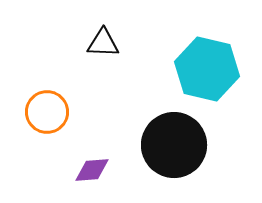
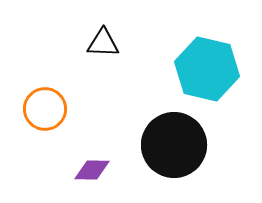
orange circle: moved 2 px left, 3 px up
purple diamond: rotated 6 degrees clockwise
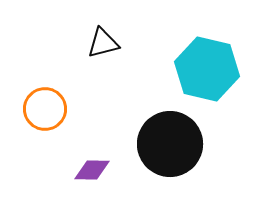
black triangle: rotated 16 degrees counterclockwise
black circle: moved 4 px left, 1 px up
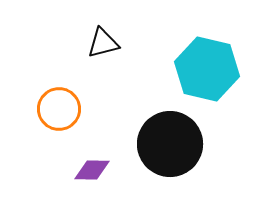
orange circle: moved 14 px right
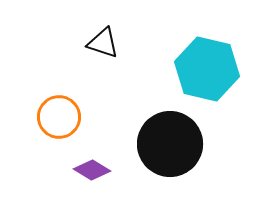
black triangle: rotated 32 degrees clockwise
orange circle: moved 8 px down
purple diamond: rotated 30 degrees clockwise
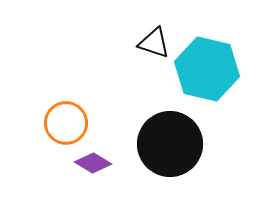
black triangle: moved 51 px right
orange circle: moved 7 px right, 6 px down
purple diamond: moved 1 px right, 7 px up
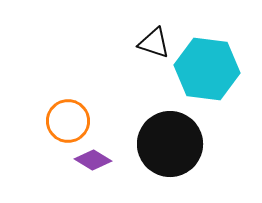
cyan hexagon: rotated 6 degrees counterclockwise
orange circle: moved 2 px right, 2 px up
purple diamond: moved 3 px up
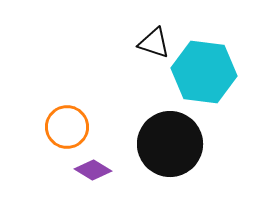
cyan hexagon: moved 3 px left, 3 px down
orange circle: moved 1 px left, 6 px down
purple diamond: moved 10 px down
